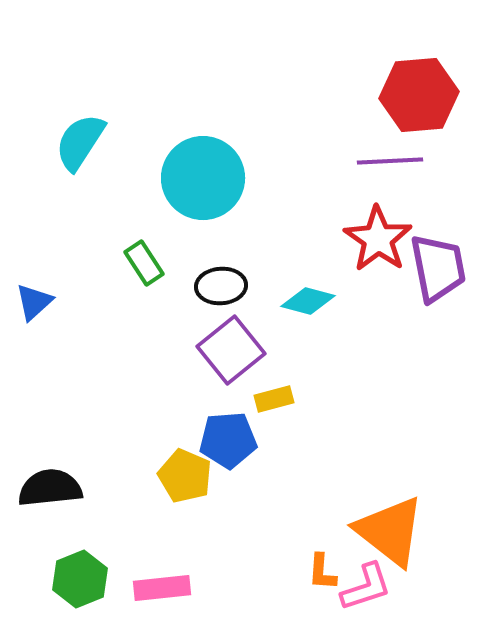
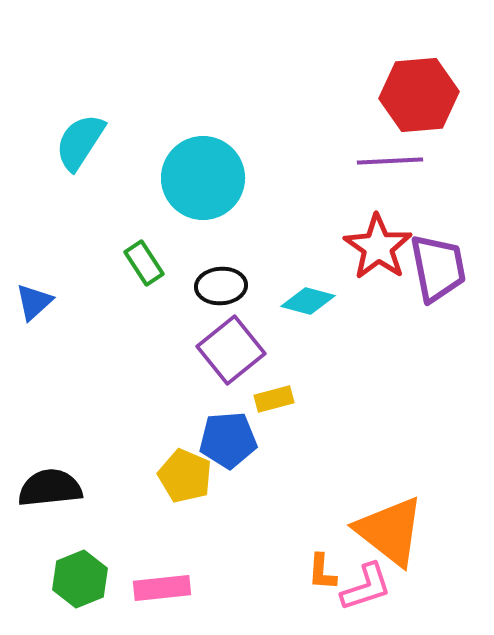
red star: moved 8 px down
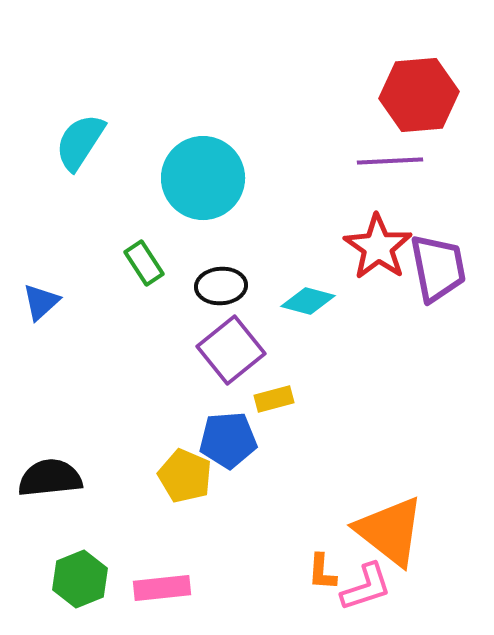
blue triangle: moved 7 px right
black semicircle: moved 10 px up
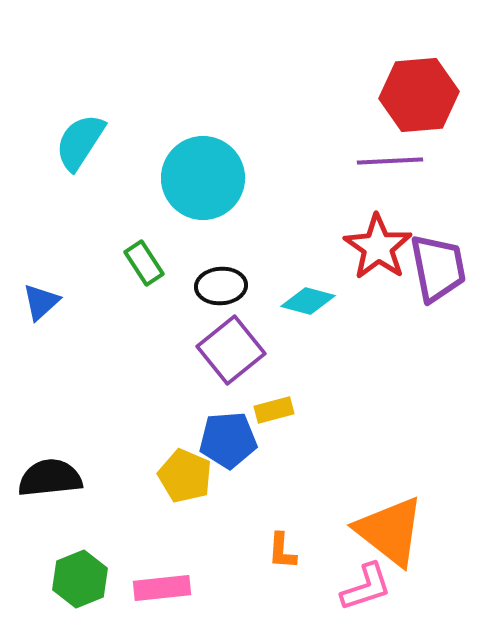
yellow rectangle: moved 11 px down
orange L-shape: moved 40 px left, 21 px up
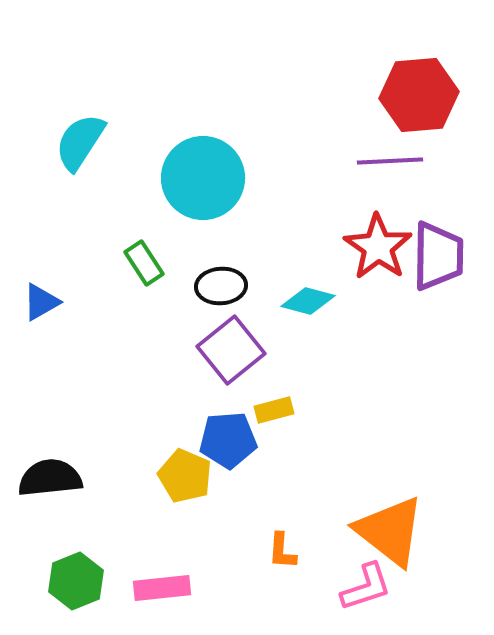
purple trapezoid: moved 12 px up; rotated 12 degrees clockwise
blue triangle: rotated 12 degrees clockwise
green hexagon: moved 4 px left, 2 px down
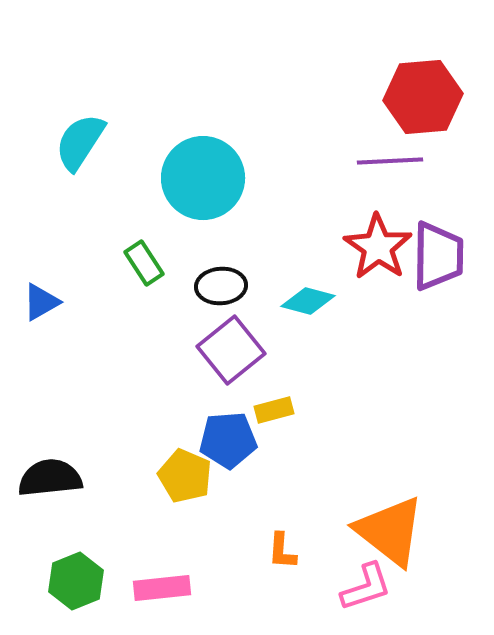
red hexagon: moved 4 px right, 2 px down
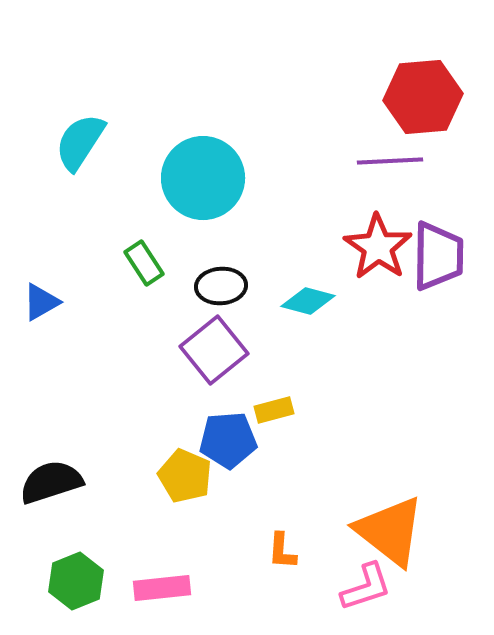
purple square: moved 17 px left
black semicircle: moved 1 px right, 4 px down; rotated 12 degrees counterclockwise
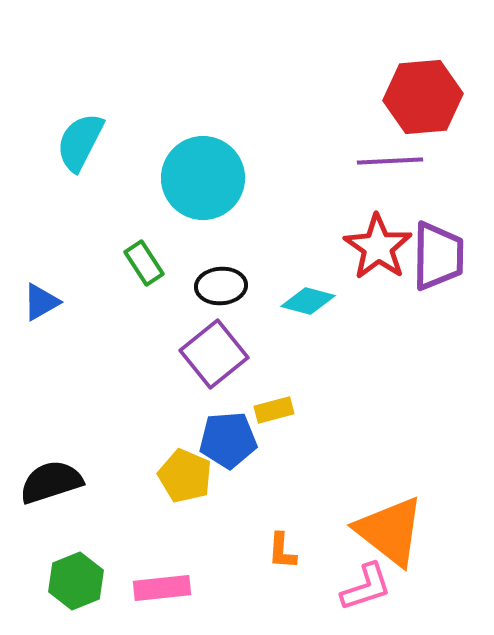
cyan semicircle: rotated 6 degrees counterclockwise
purple square: moved 4 px down
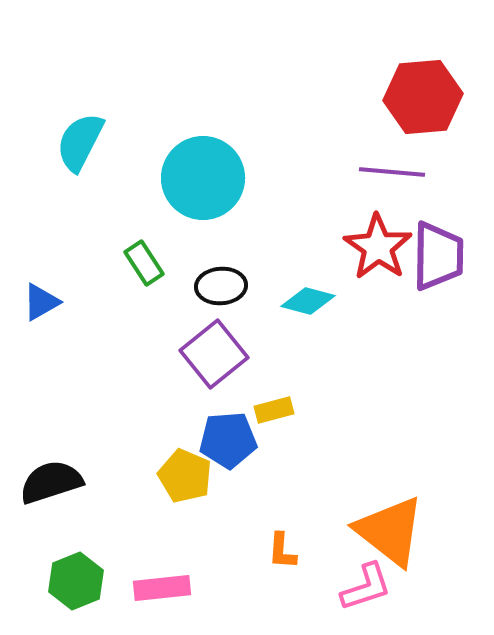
purple line: moved 2 px right, 11 px down; rotated 8 degrees clockwise
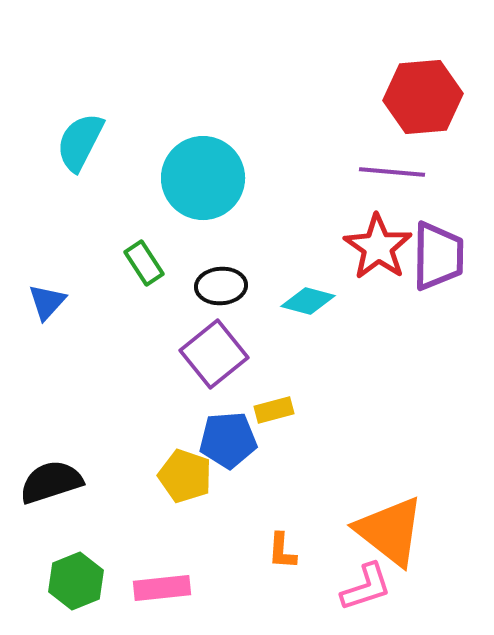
blue triangle: moved 6 px right; rotated 18 degrees counterclockwise
yellow pentagon: rotated 4 degrees counterclockwise
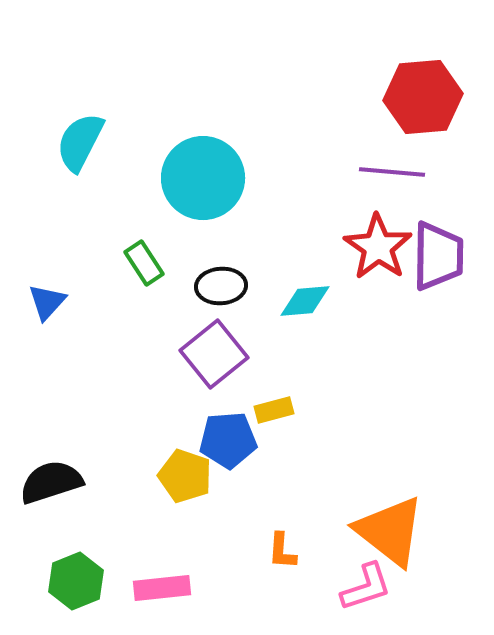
cyan diamond: moved 3 px left; rotated 20 degrees counterclockwise
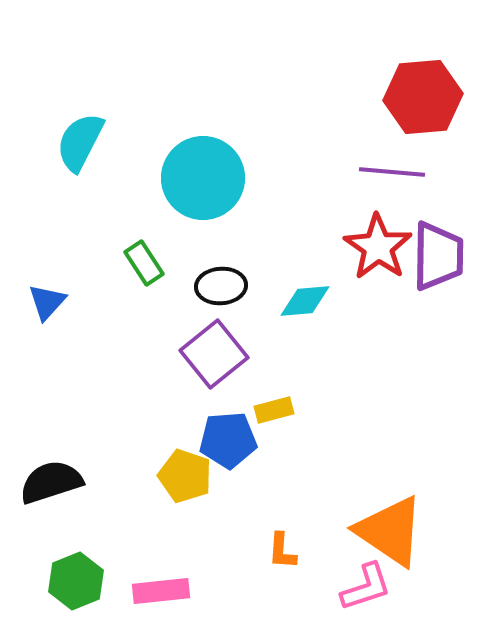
orange triangle: rotated 4 degrees counterclockwise
pink rectangle: moved 1 px left, 3 px down
